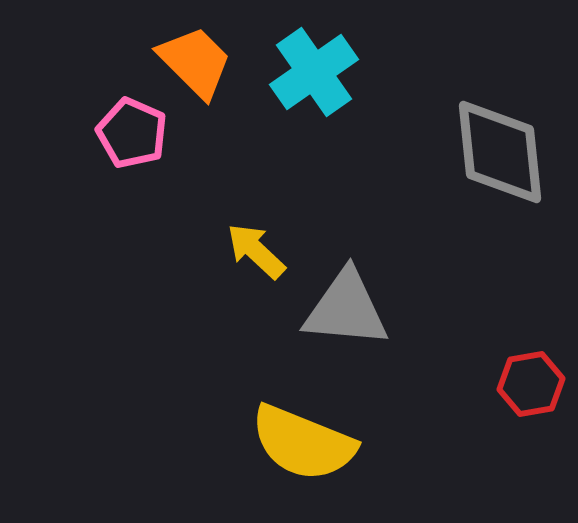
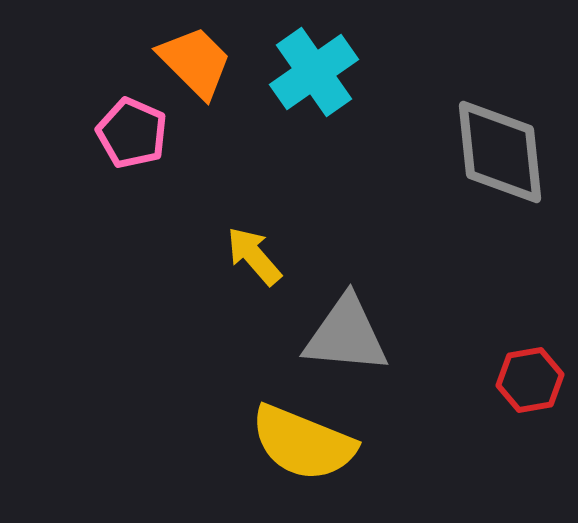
yellow arrow: moved 2 px left, 5 px down; rotated 6 degrees clockwise
gray triangle: moved 26 px down
red hexagon: moved 1 px left, 4 px up
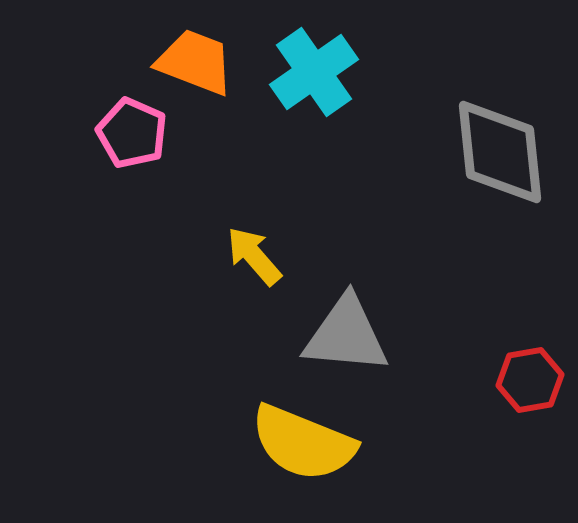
orange trapezoid: rotated 24 degrees counterclockwise
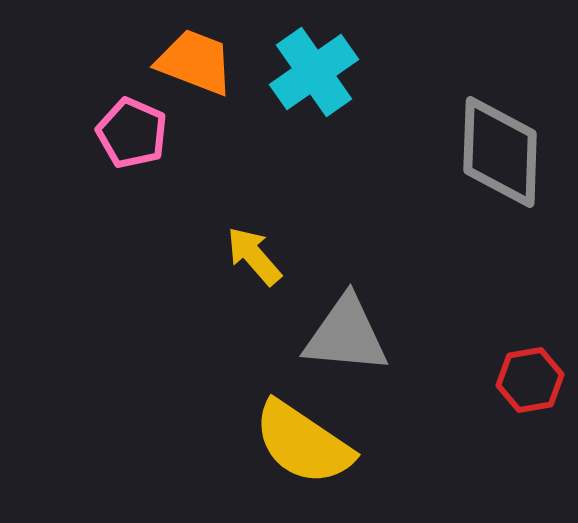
gray diamond: rotated 8 degrees clockwise
yellow semicircle: rotated 12 degrees clockwise
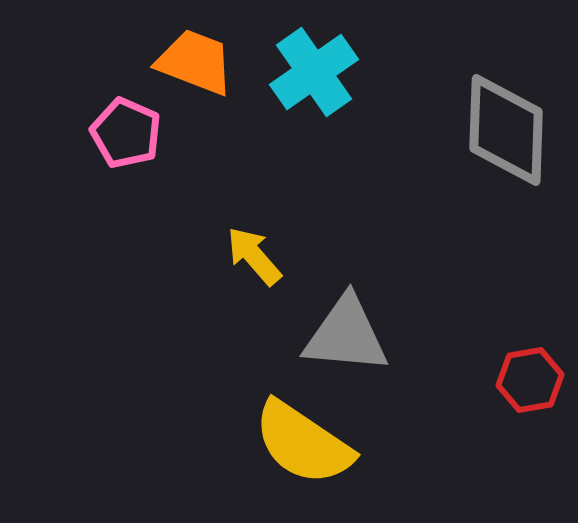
pink pentagon: moved 6 px left
gray diamond: moved 6 px right, 22 px up
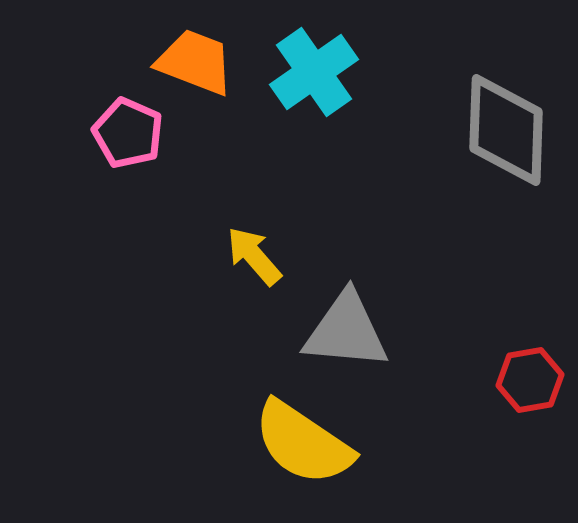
pink pentagon: moved 2 px right
gray triangle: moved 4 px up
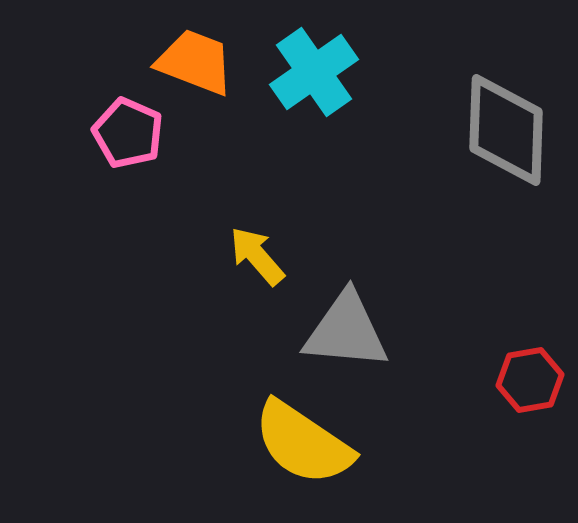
yellow arrow: moved 3 px right
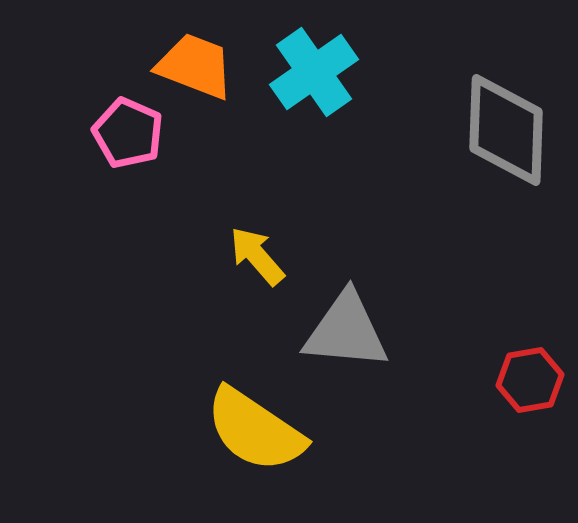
orange trapezoid: moved 4 px down
yellow semicircle: moved 48 px left, 13 px up
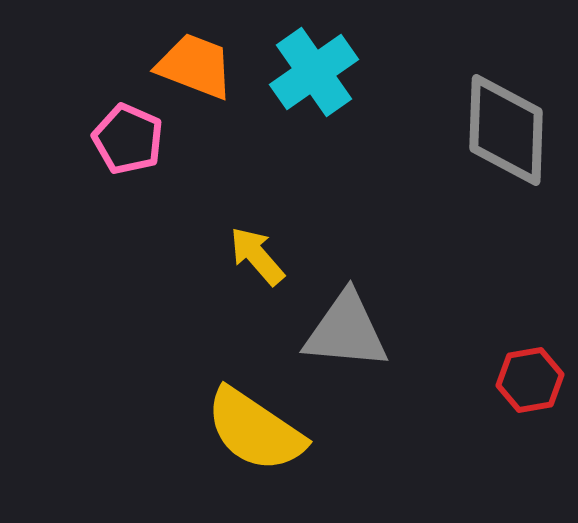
pink pentagon: moved 6 px down
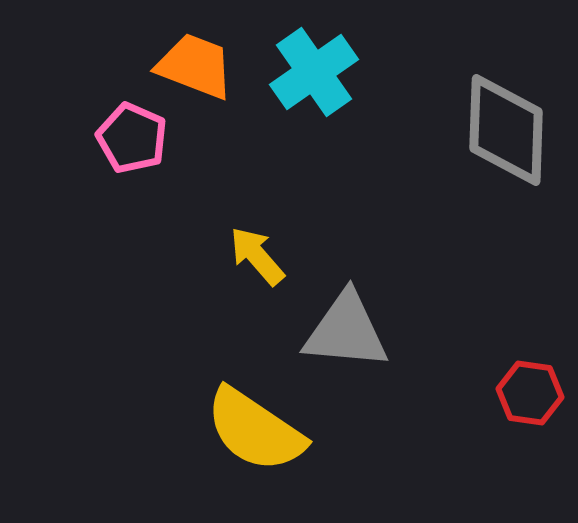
pink pentagon: moved 4 px right, 1 px up
red hexagon: moved 13 px down; rotated 18 degrees clockwise
